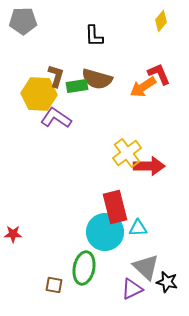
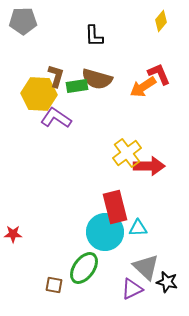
green ellipse: rotated 24 degrees clockwise
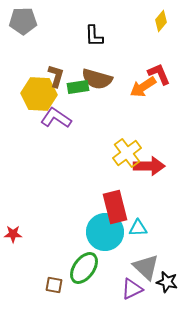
green rectangle: moved 1 px right, 1 px down
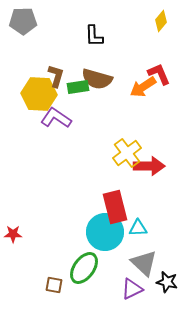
gray triangle: moved 2 px left, 4 px up
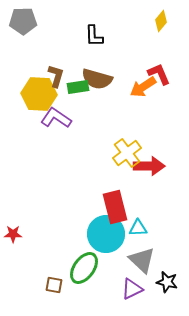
cyan circle: moved 1 px right, 2 px down
gray triangle: moved 2 px left, 3 px up
